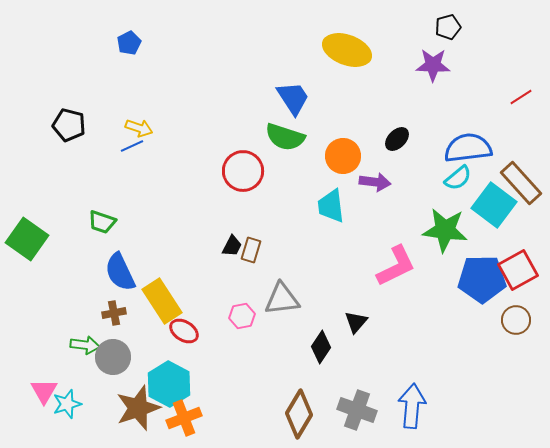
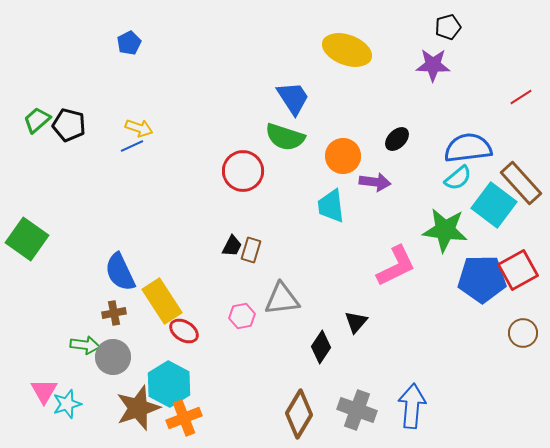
green trapezoid at (102, 222): moved 65 px left, 102 px up; rotated 120 degrees clockwise
brown circle at (516, 320): moved 7 px right, 13 px down
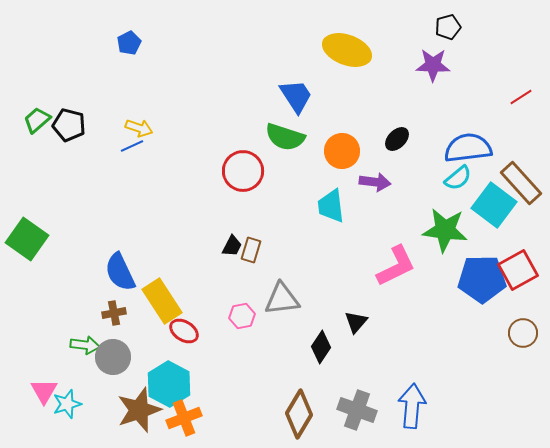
blue trapezoid at (293, 98): moved 3 px right, 2 px up
orange circle at (343, 156): moved 1 px left, 5 px up
brown star at (138, 408): moved 1 px right, 2 px down
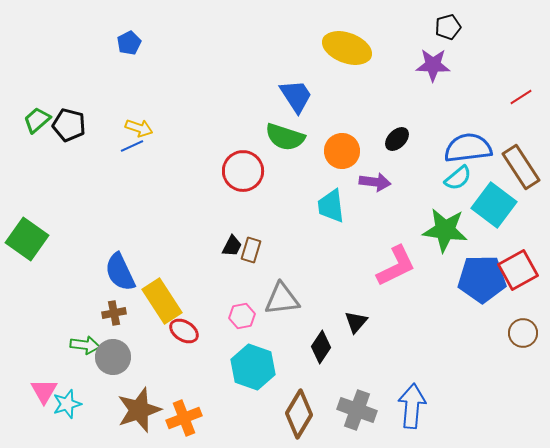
yellow ellipse at (347, 50): moved 2 px up
brown rectangle at (521, 183): moved 16 px up; rotated 9 degrees clockwise
cyan hexagon at (169, 384): moved 84 px right, 17 px up; rotated 9 degrees counterclockwise
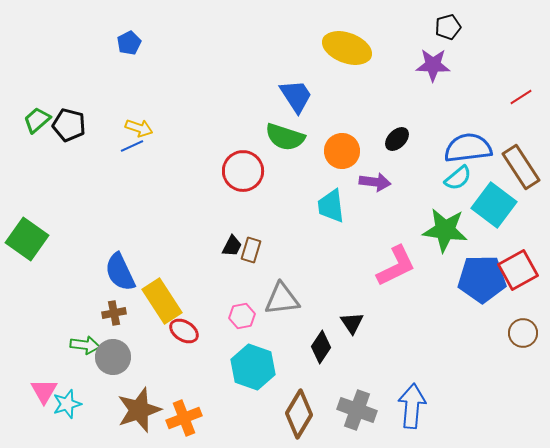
black triangle at (356, 322): moved 4 px left, 1 px down; rotated 15 degrees counterclockwise
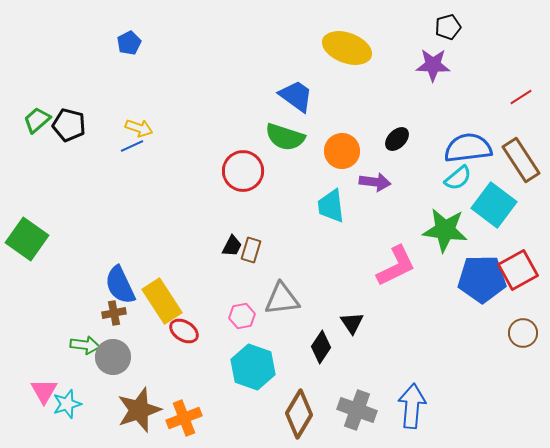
blue trapezoid at (296, 96): rotated 21 degrees counterclockwise
brown rectangle at (521, 167): moved 7 px up
blue semicircle at (120, 272): moved 13 px down
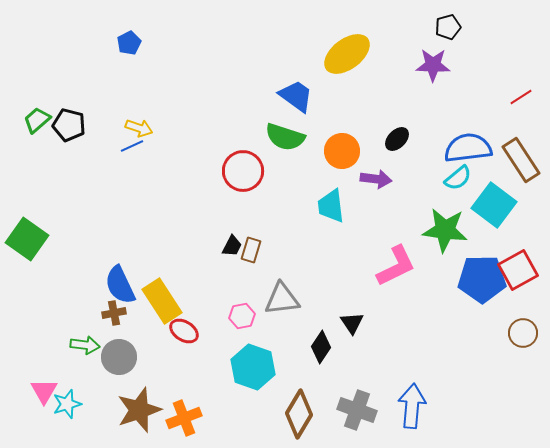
yellow ellipse at (347, 48): moved 6 px down; rotated 57 degrees counterclockwise
purple arrow at (375, 182): moved 1 px right, 3 px up
gray circle at (113, 357): moved 6 px right
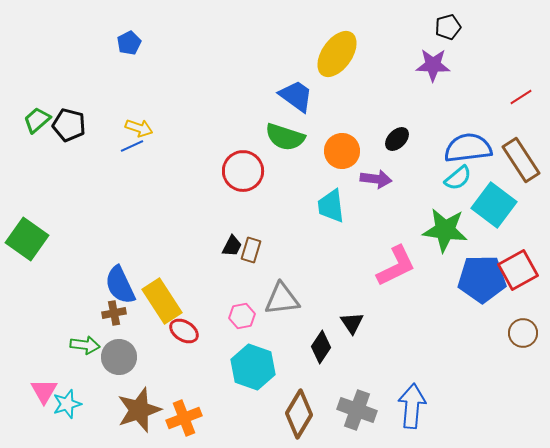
yellow ellipse at (347, 54): moved 10 px left; rotated 18 degrees counterclockwise
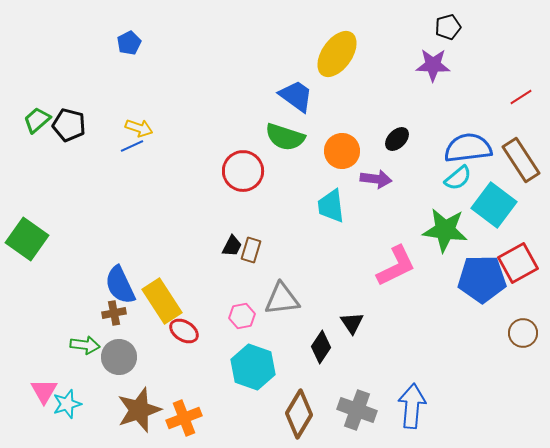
red square at (518, 270): moved 7 px up
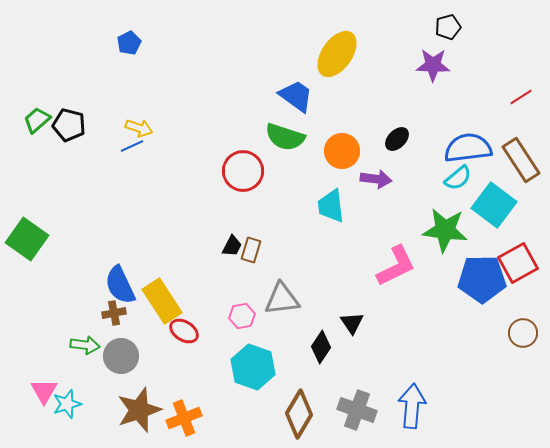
gray circle at (119, 357): moved 2 px right, 1 px up
